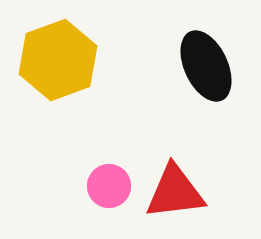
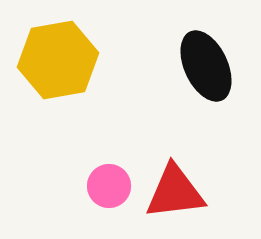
yellow hexagon: rotated 10 degrees clockwise
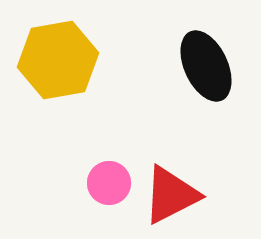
pink circle: moved 3 px up
red triangle: moved 4 px left, 3 px down; rotated 20 degrees counterclockwise
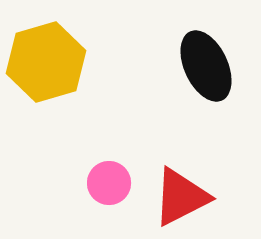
yellow hexagon: moved 12 px left, 2 px down; rotated 6 degrees counterclockwise
red triangle: moved 10 px right, 2 px down
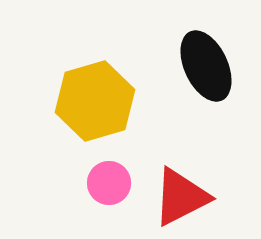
yellow hexagon: moved 49 px right, 39 px down
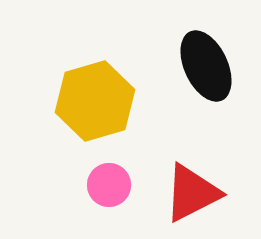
pink circle: moved 2 px down
red triangle: moved 11 px right, 4 px up
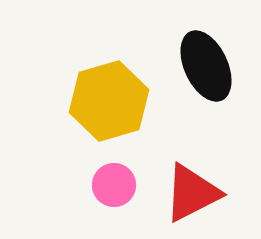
yellow hexagon: moved 14 px right
pink circle: moved 5 px right
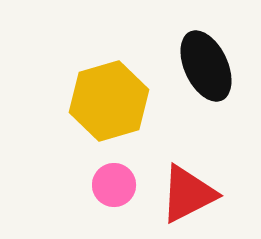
red triangle: moved 4 px left, 1 px down
